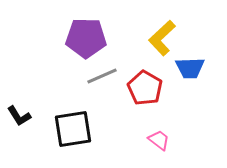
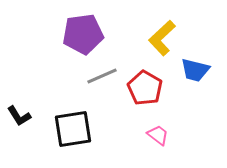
purple pentagon: moved 3 px left, 4 px up; rotated 9 degrees counterclockwise
blue trapezoid: moved 5 px right, 2 px down; rotated 16 degrees clockwise
pink trapezoid: moved 1 px left, 5 px up
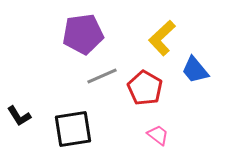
blue trapezoid: rotated 36 degrees clockwise
